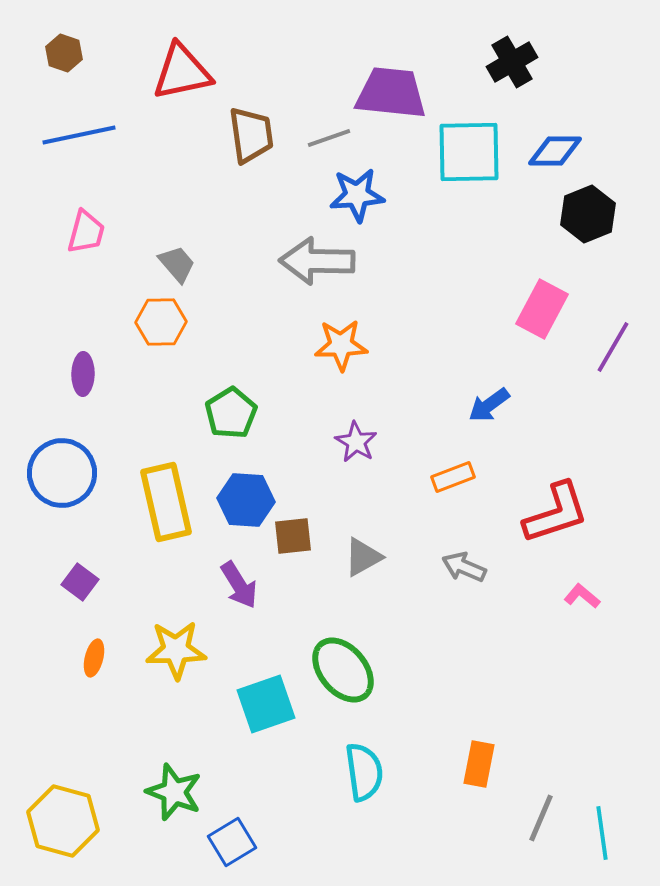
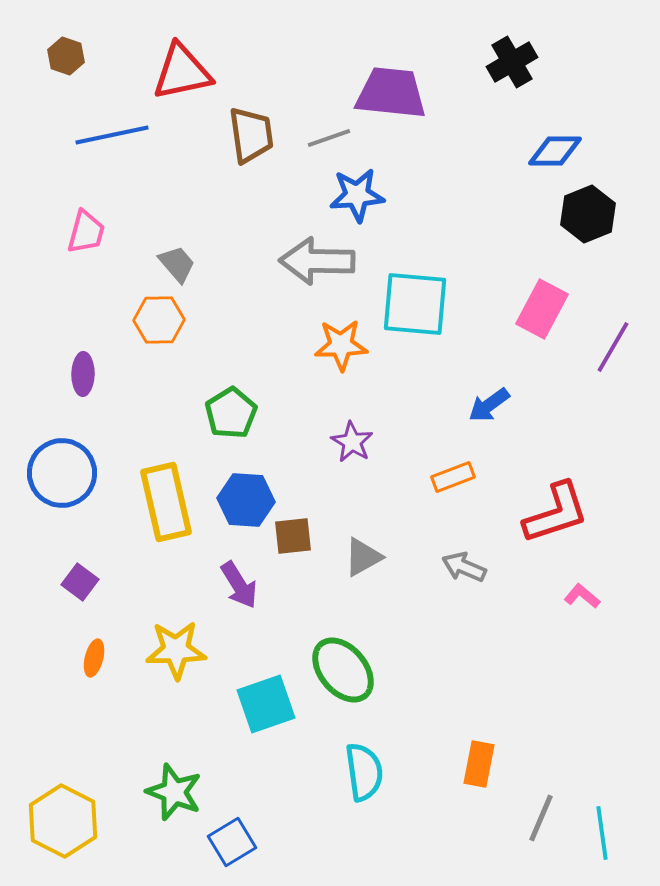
brown hexagon at (64, 53): moved 2 px right, 3 px down
blue line at (79, 135): moved 33 px right
cyan square at (469, 152): moved 54 px left, 152 px down; rotated 6 degrees clockwise
orange hexagon at (161, 322): moved 2 px left, 2 px up
purple star at (356, 442): moved 4 px left
yellow hexagon at (63, 821): rotated 12 degrees clockwise
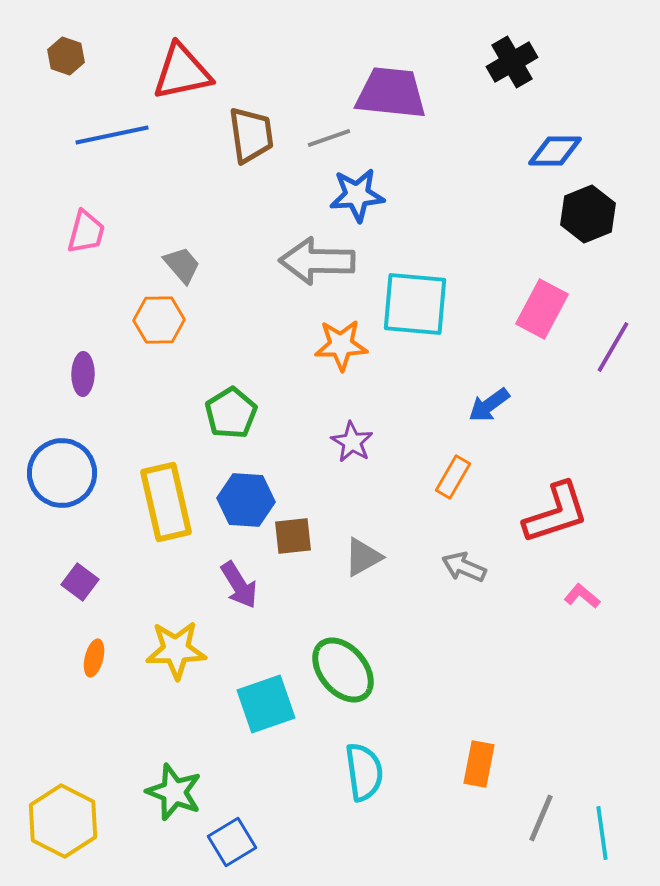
gray trapezoid at (177, 264): moved 5 px right, 1 px down
orange rectangle at (453, 477): rotated 39 degrees counterclockwise
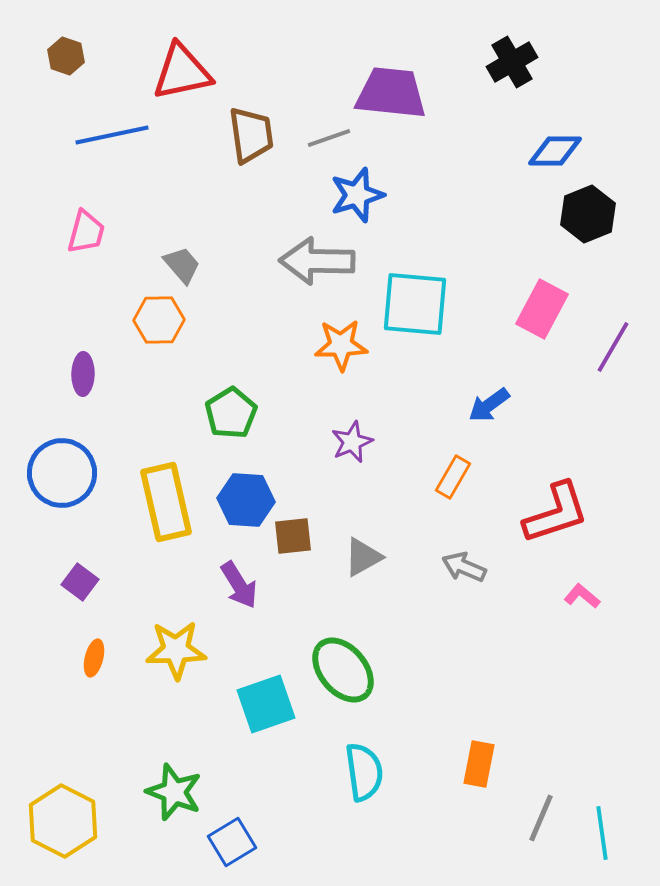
blue star at (357, 195): rotated 12 degrees counterclockwise
purple star at (352, 442): rotated 18 degrees clockwise
